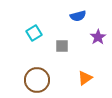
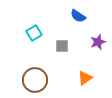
blue semicircle: rotated 49 degrees clockwise
purple star: moved 5 px down; rotated 14 degrees clockwise
brown circle: moved 2 px left
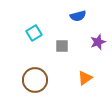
blue semicircle: rotated 49 degrees counterclockwise
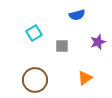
blue semicircle: moved 1 px left, 1 px up
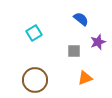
blue semicircle: moved 4 px right, 4 px down; rotated 126 degrees counterclockwise
gray square: moved 12 px right, 5 px down
orange triangle: rotated 14 degrees clockwise
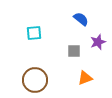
cyan square: rotated 28 degrees clockwise
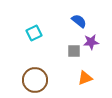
blue semicircle: moved 2 px left, 2 px down
cyan square: rotated 21 degrees counterclockwise
purple star: moved 7 px left; rotated 14 degrees clockwise
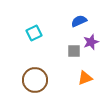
blue semicircle: rotated 63 degrees counterclockwise
purple star: rotated 14 degrees counterclockwise
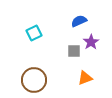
purple star: rotated 14 degrees counterclockwise
brown circle: moved 1 px left
